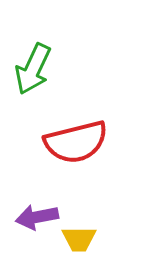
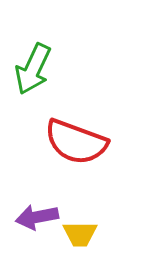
red semicircle: rotated 34 degrees clockwise
yellow trapezoid: moved 1 px right, 5 px up
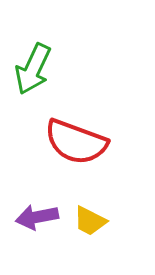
yellow trapezoid: moved 10 px right, 13 px up; rotated 27 degrees clockwise
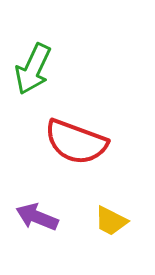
purple arrow: rotated 33 degrees clockwise
yellow trapezoid: moved 21 px right
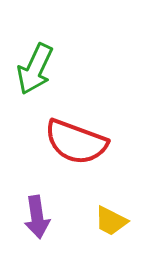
green arrow: moved 2 px right
purple arrow: rotated 120 degrees counterclockwise
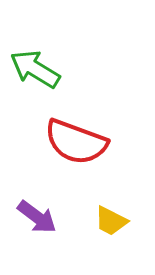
green arrow: rotated 96 degrees clockwise
purple arrow: rotated 45 degrees counterclockwise
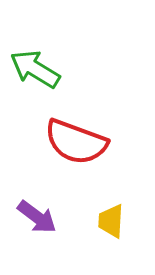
yellow trapezoid: rotated 66 degrees clockwise
